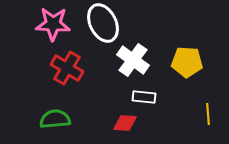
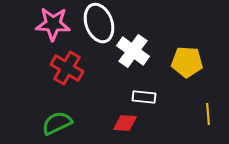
white ellipse: moved 4 px left; rotated 6 degrees clockwise
white cross: moved 9 px up
green semicircle: moved 2 px right, 4 px down; rotated 20 degrees counterclockwise
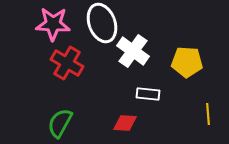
white ellipse: moved 3 px right
red cross: moved 5 px up
white rectangle: moved 4 px right, 3 px up
green semicircle: moved 3 px right; rotated 36 degrees counterclockwise
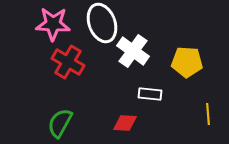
red cross: moved 1 px right, 1 px up
white rectangle: moved 2 px right
